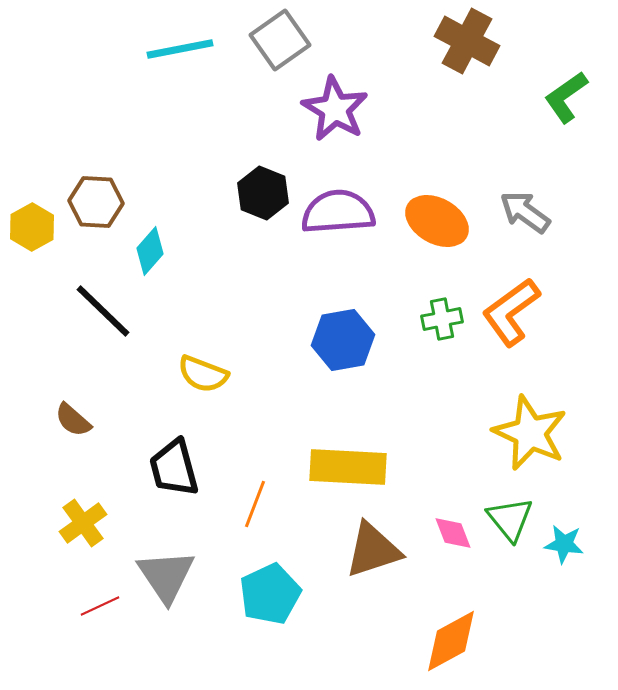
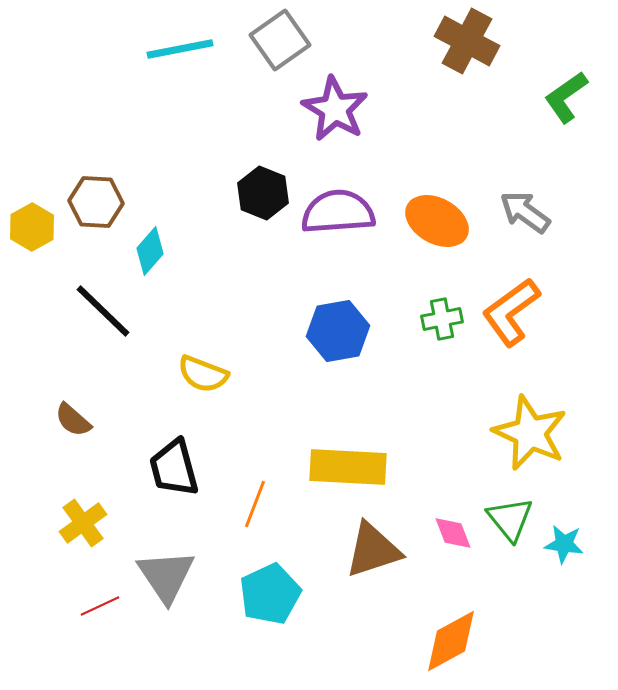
blue hexagon: moved 5 px left, 9 px up
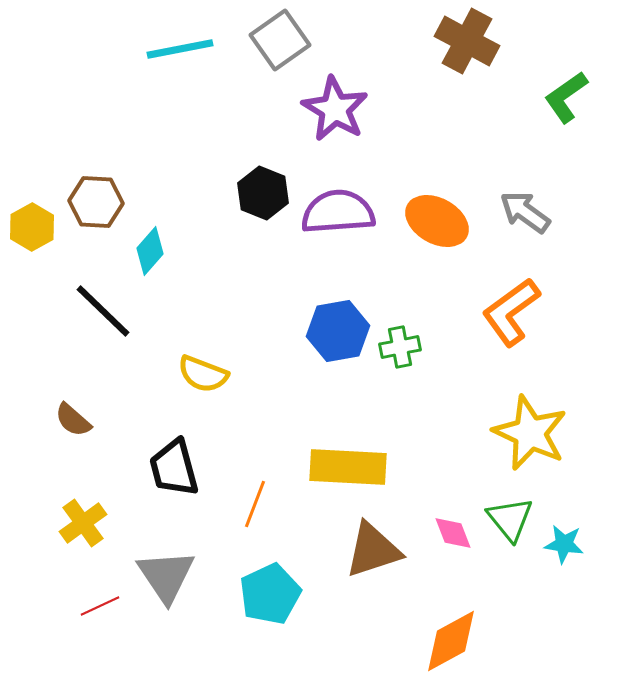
green cross: moved 42 px left, 28 px down
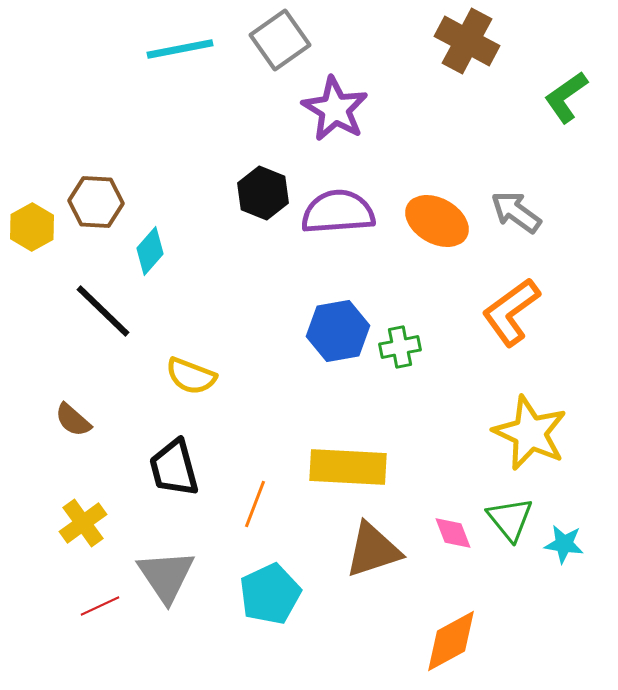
gray arrow: moved 9 px left
yellow semicircle: moved 12 px left, 2 px down
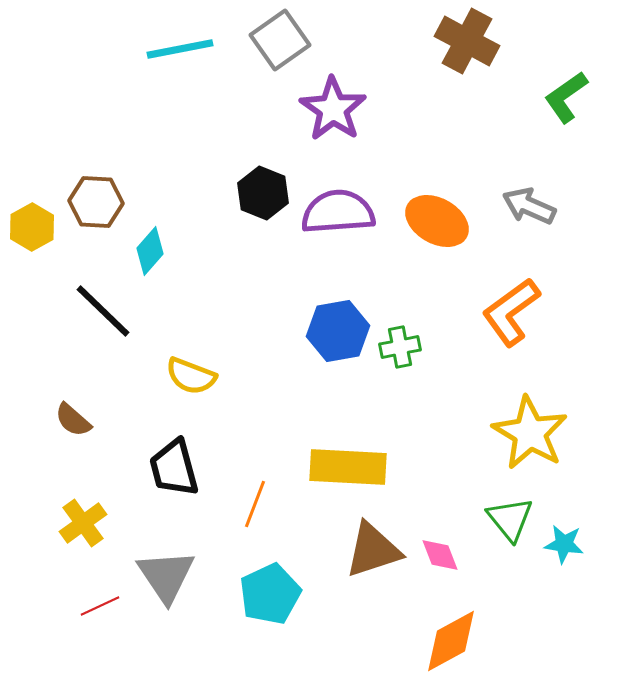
purple star: moved 2 px left; rotated 4 degrees clockwise
gray arrow: moved 13 px right, 6 px up; rotated 12 degrees counterclockwise
yellow star: rotated 6 degrees clockwise
pink diamond: moved 13 px left, 22 px down
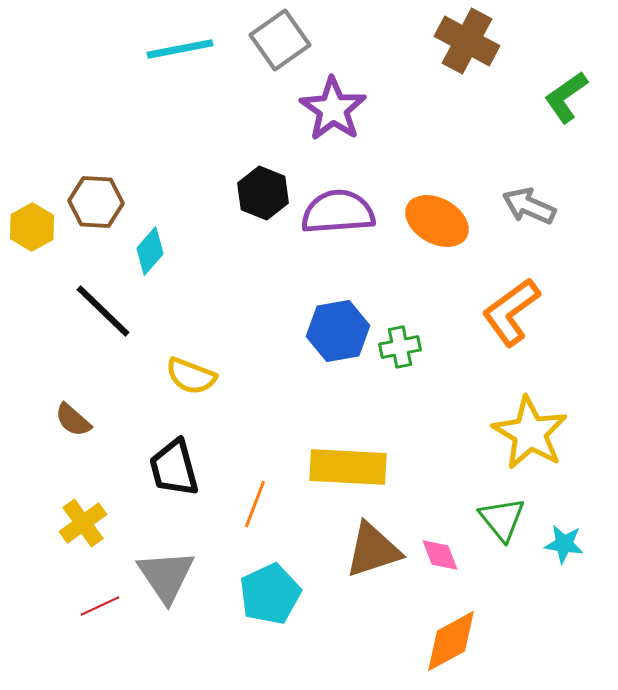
green triangle: moved 8 px left
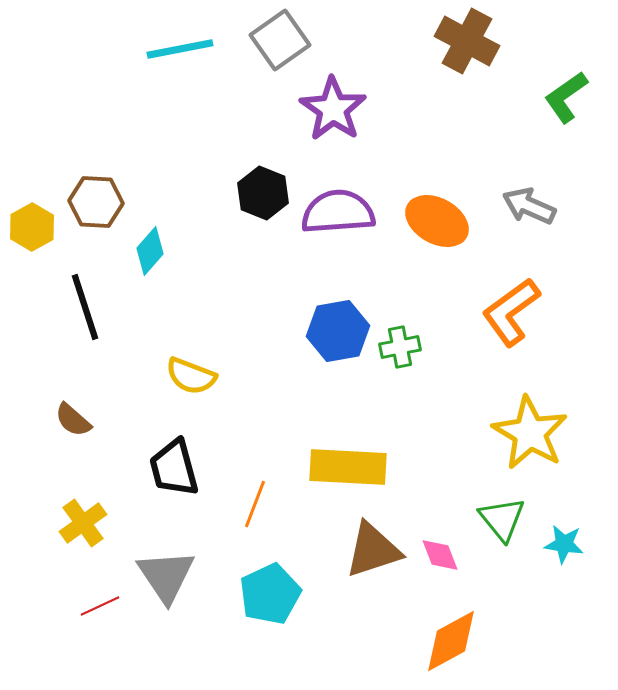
black line: moved 18 px left, 4 px up; rotated 28 degrees clockwise
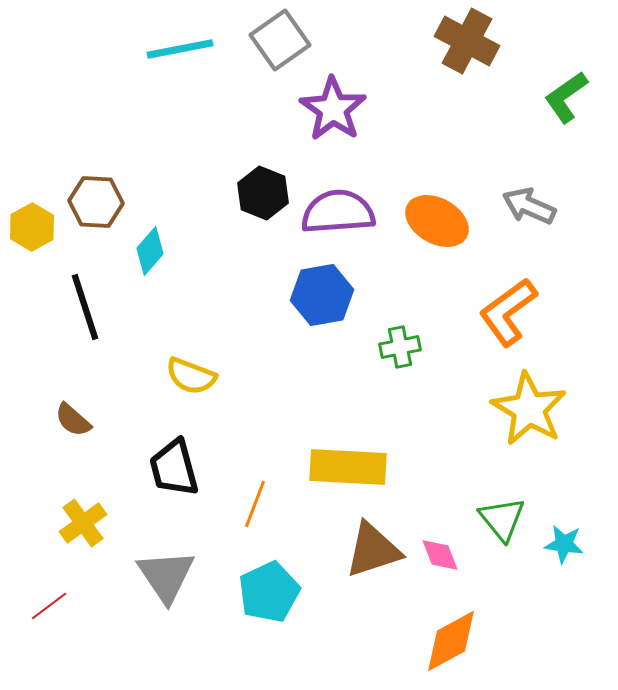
orange L-shape: moved 3 px left
blue hexagon: moved 16 px left, 36 px up
yellow star: moved 1 px left, 24 px up
cyan pentagon: moved 1 px left, 2 px up
red line: moved 51 px left; rotated 12 degrees counterclockwise
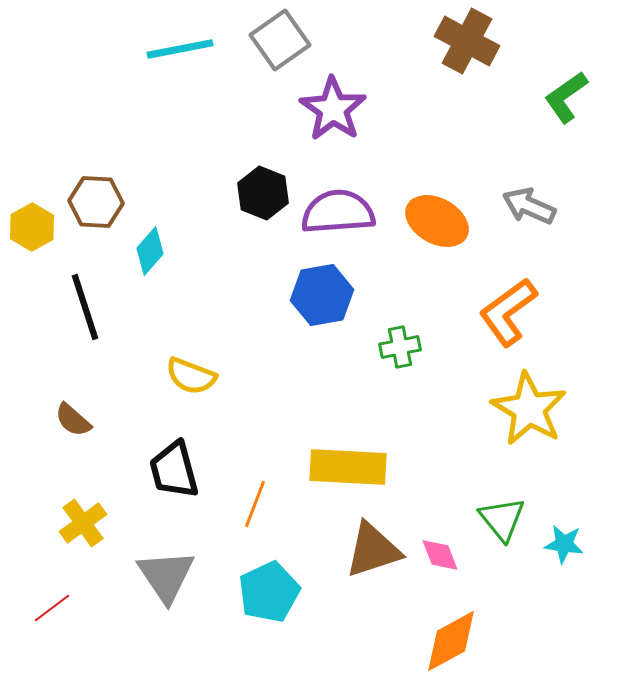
black trapezoid: moved 2 px down
red line: moved 3 px right, 2 px down
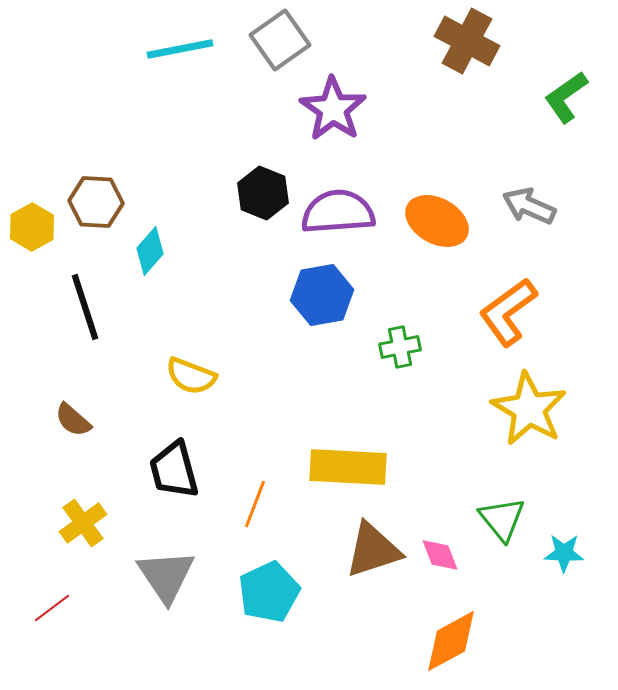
cyan star: moved 9 px down; rotated 6 degrees counterclockwise
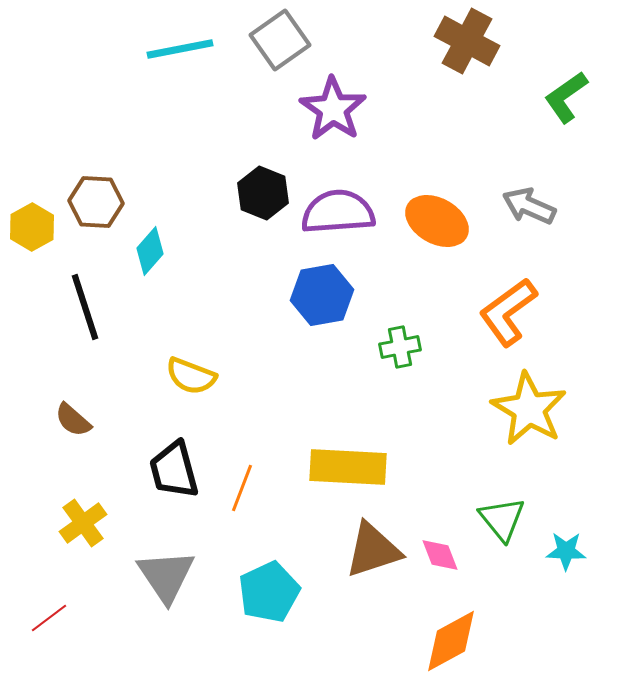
orange line: moved 13 px left, 16 px up
cyan star: moved 2 px right, 2 px up
red line: moved 3 px left, 10 px down
